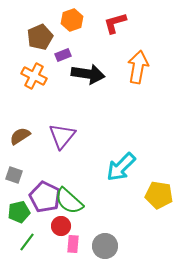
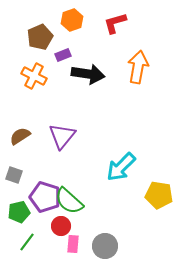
purple pentagon: rotated 8 degrees counterclockwise
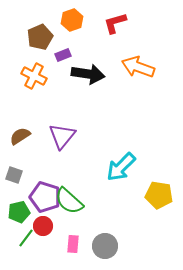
orange arrow: rotated 80 degrees counterclockwise
red circle: moved 18 px left
green line: moved 1 px left, 4 px up
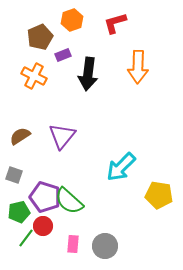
orange arrow: rotated 108 degrees counterclockwise
black arrow: rotated 88 degrees clockwise
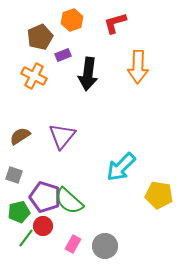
pink rectangle: rotated 24 degrees clockwise
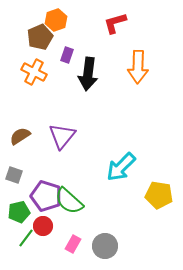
orange hexagon: moved 16 px left
purple rectangle: moved 4 px right; rotated 49 degrees counterclockwise
orange cross: moved 4 px up
purple pentagon: moved 1 px right, 1 px up
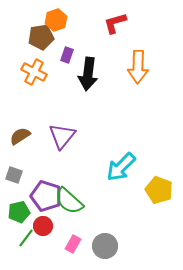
brown pentagon: moved 1 px right; rotated 15 degrees clockwise
yellow pentagon: moved 5 px up; rotated 12 degrees clockwise
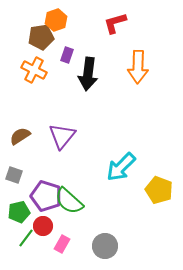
orange cross: moved 2 px up
pink rectangle: moved 11 px left
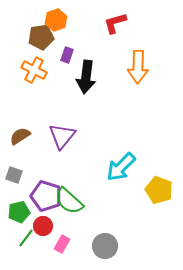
black arrow: moved 2 px left, 3 px down
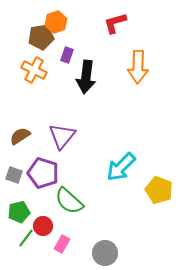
orange hexagon: moved 2 px down
purple pentagon: moved 3 px left, 23 px up
gray circle: moved 7 px down
